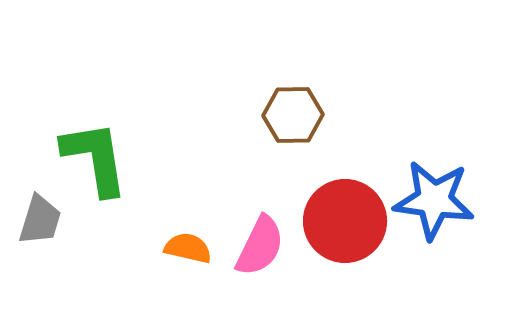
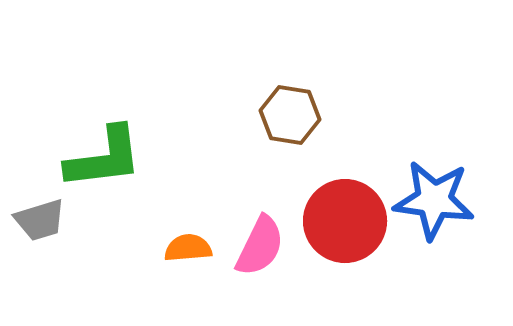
brown hexagon: moved 3 px left; rotated 10 degrees clockwise
green L-shape: moved 9 px right; rotated 92 degrees clockwise
gray trapezoid: rotated 56 degrees clockwise
orange semicircle: rotated 18 degrees counterclockwise
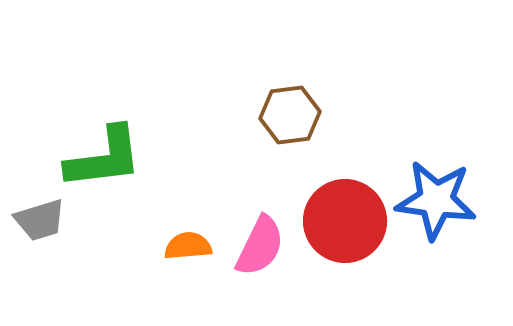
brown hexagon: rotated 16 degrees counterclockwise
blue star: moved 2 px right
orange semicircle: moved 2 px up
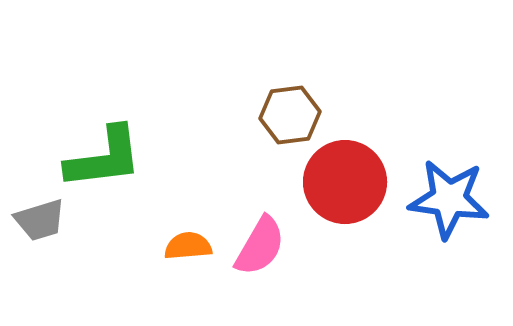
blue star: moved 13 px right, 1 px up
red circle: moved 39 px up
pink semicircle: rotated 4 degrees clockwise
